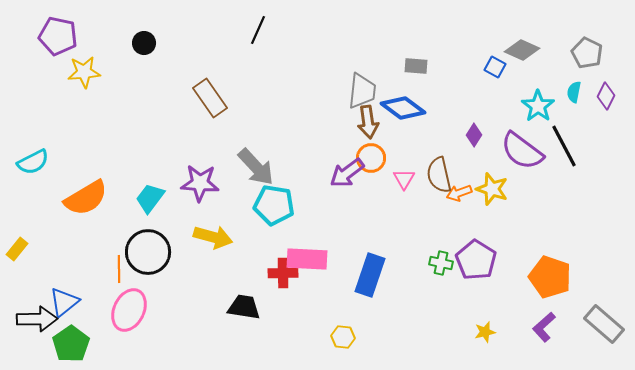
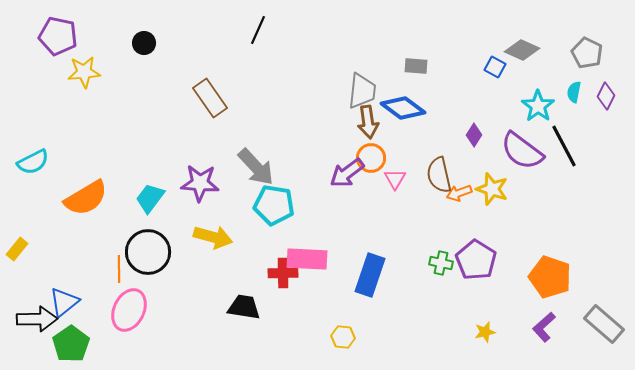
pink triangle at (404, 179): moved 9 px left
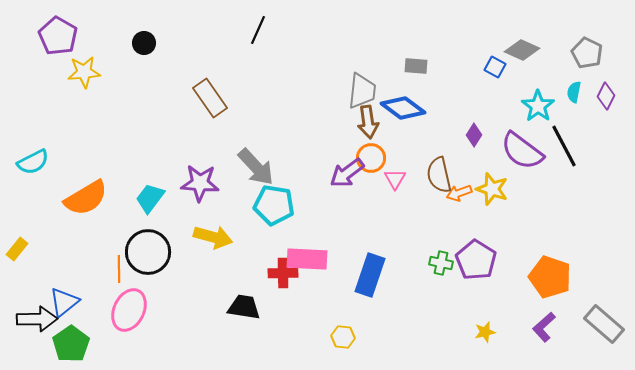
purple pentagon at (58, 36): rotated 18 degrees clockwise
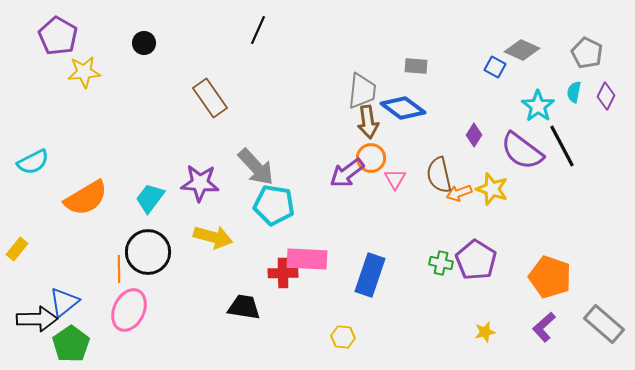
black line at (564, 146): moved 2 px left
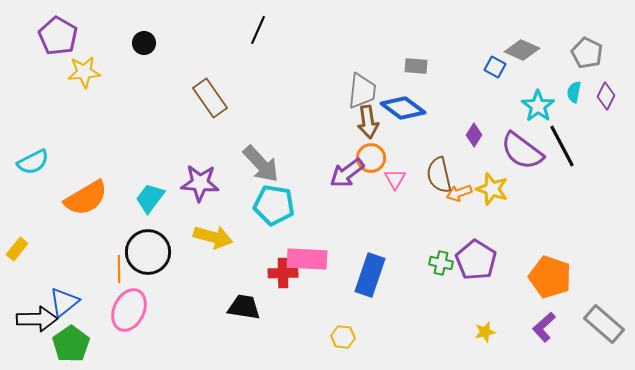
gray arrow at (256, 167): moved 5 px right, 3 px up
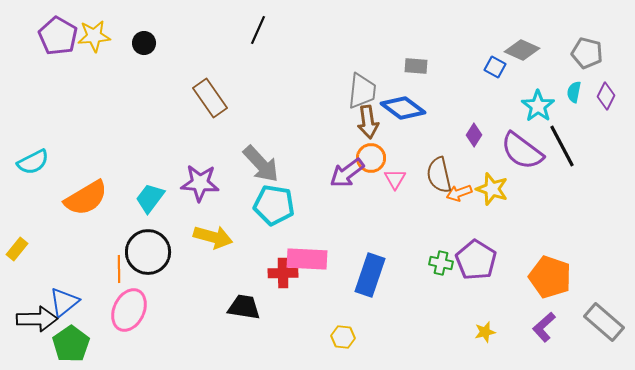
gray pentagon at (587, 53): rotated 12 degrees counterclockwise
yellow star at (84, 72): moved 10 px right, 36 px up
gray rectangle at (604, 324): moved 2 px up
